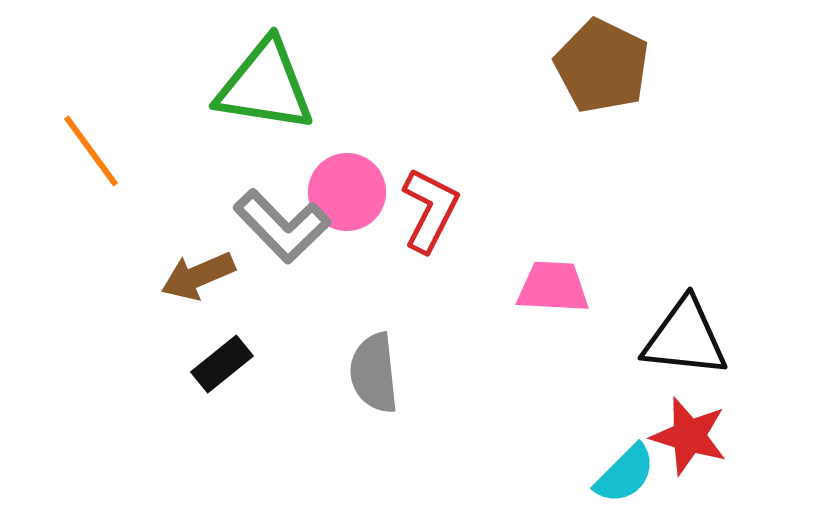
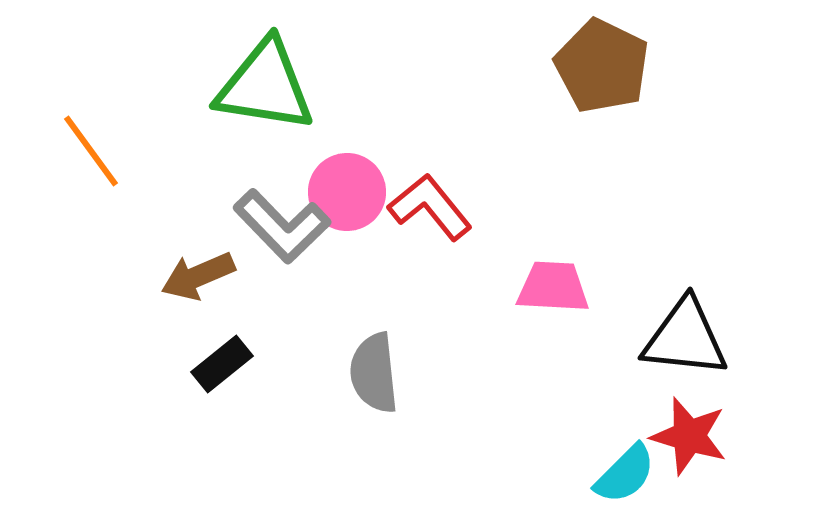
red L-shape: moved 3 px up; rotated 66 degrees counterclockwise
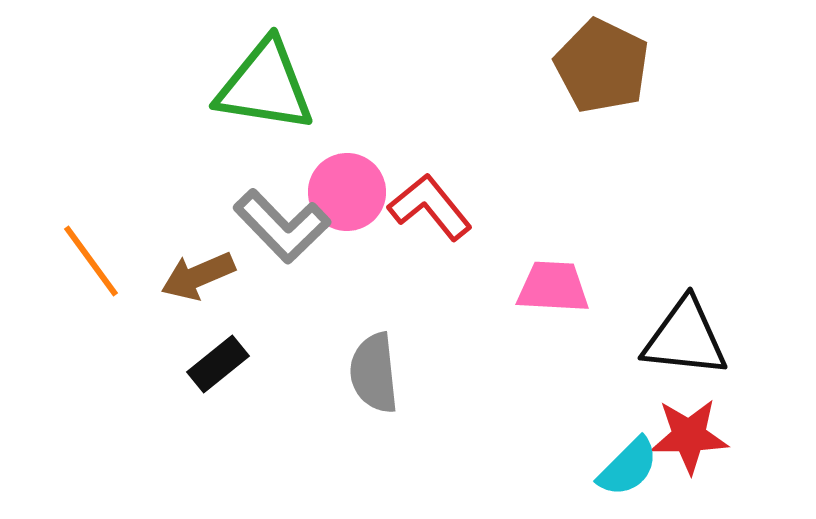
orange line: moved 110 px down
black rectangle: moved 4 px left
red star: rotated 18 degrees counterclockwise
cyan semicircle: moved 3 px right, 7 px up
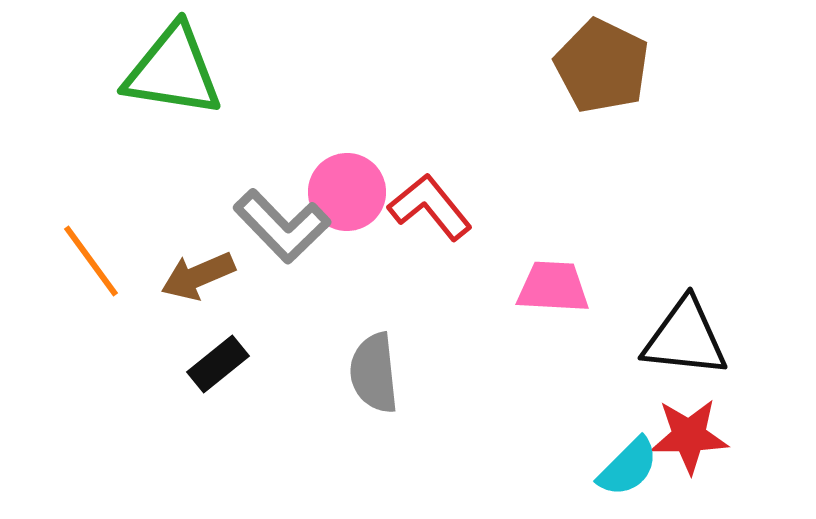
green triangle: moved 92 px left, 15 px up
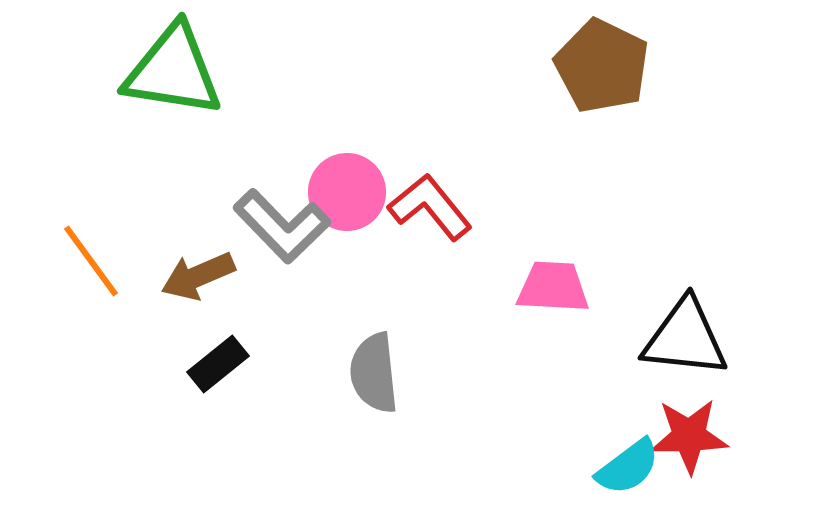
cyan semicircle: rotated 8 degrees clockwise
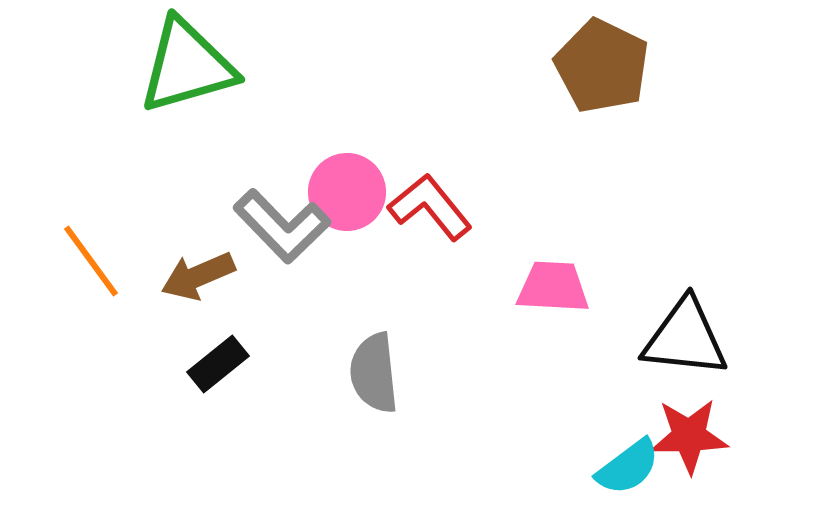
green triangle: moved 14 px right, 5 px up; rotated 25 degrees counterclockwise
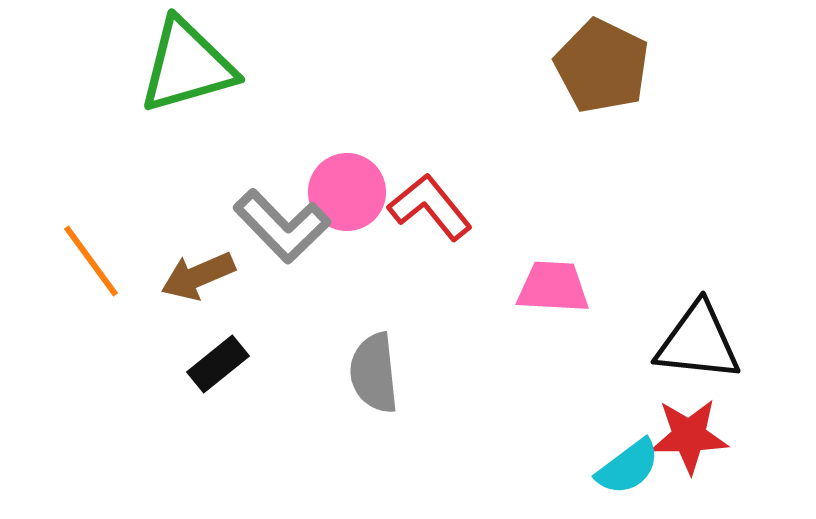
black triangle: moved 13 px right, 4 px down
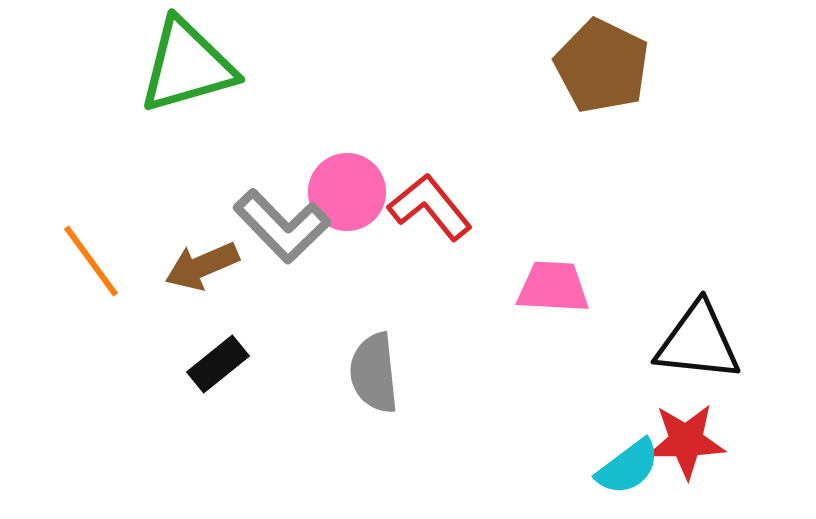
brown arrow: moved 4 px right, 10 px up
red star: moved 3 px left, 5 px down
